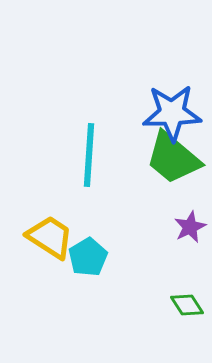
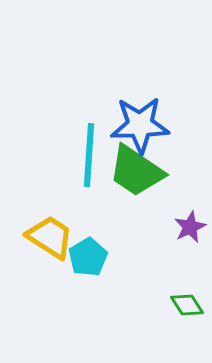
blue star: moved 32 px left, 12 px down
green trapezoid: moved 37 px left, 13 px down; rotated 6 degrees counterclockwise
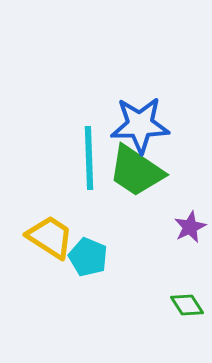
cyan line: moved 3 px down; rotated 6 degrees counterclockwise
cyan pentagon: rotated 18 degrees counterclockwise
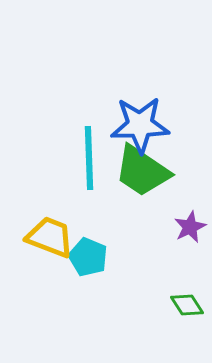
green trapezoid: moved 6 px right
yellow trapezoid: rotated 12 degrees counterclockwise
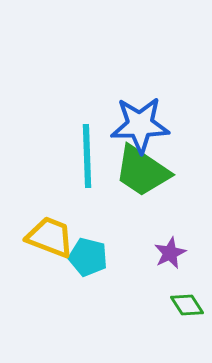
cyan line: moved 2 px left, 2 px up
purple star: moved 20 px left, 26 px down
cyan pentagon: rotated 9 degrees counterclockwise
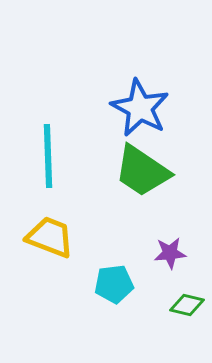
blue star: moved 17 px up; rotated 30 degrees clockwise
cyan line: moved 39 px left
purple star: rotated 20 degrees clockwise
cyan pentagon: moved 26 px right, 27 px down; rotated 21 degrees counterclockwise
green diamond: rotated 44 degrees counterclockwise
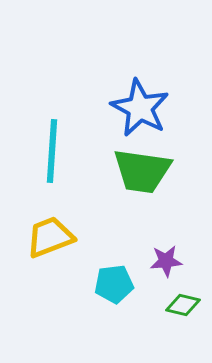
cyan line: moved 4 px right, 5 px up; rotated 6 degrees clockwise
green trapezoid: rotated 26 degrees counterclockwise
yellow trapezoid: rotated 42 degrees counterclockwise
purple star: moved 4 px left, 8 px down
green diamond: moved 4 px left
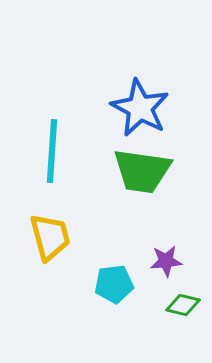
yellow trapezoid: rotated 96 degrees clockwise
